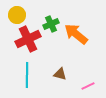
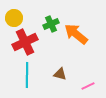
yellow circle: moved 3 px left, 3 px down
red cross: moved 3 px left, 3 px down
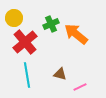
red cross: rotated 15 degrees counterclockwise
cyan line: rotated 10 degrees counterclockwise
pink line: moved 8 px left, 1 px down
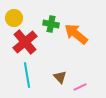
green cross: rotated 35 degrees clockwise
brown triangle: moved 3 px down; rotated 32 degrees clockwise
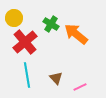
green cross: rotated 21 degrees clockwise
brown triangle: moved 4 px left, 1 px down
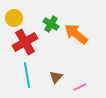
red cross: rotated 10 degrees clockwise
brown triangle: moved 1 px up; rotated 24 degrees clockwise
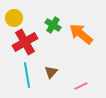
green cross: moved 2 px right, 1 px down
orange arrow: moved 5 px right
brown triangle: moved 5 px left, 5 px up
pink line: moved 1 px right, 1 px up
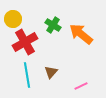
yellow circle: moved 1 px left, 1 px down
